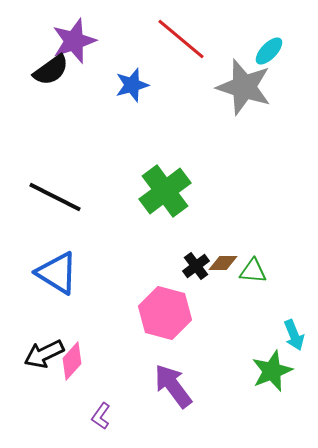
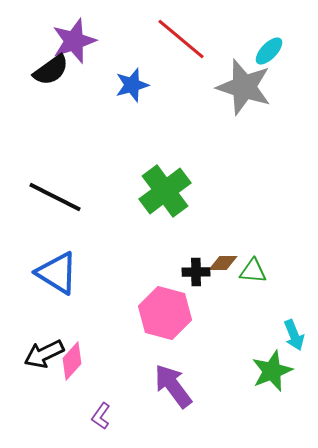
black cross: moved 6 px down; rotated 36 degrees clockwise
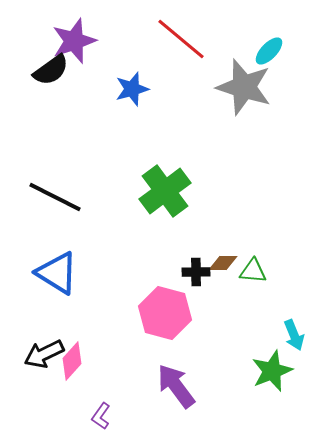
blue star: moved 4 px down
purple arrow: moved 3 px right
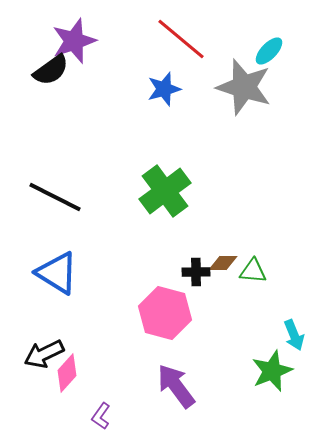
blue star: moved 32 px right
pink diamond: moved 5 px left, 12 px down
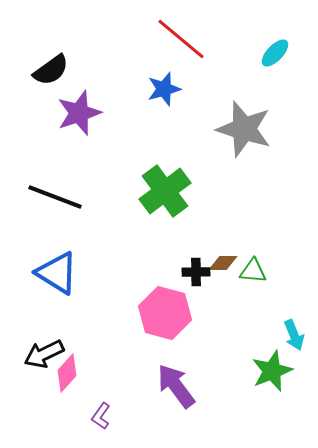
purple star: moved 5 px right, 72 px down
cyan ellipse: moved 6 px right, 2 px down
gray star: moved 42 px down
black line: rotated 6 degrees counterclockwise
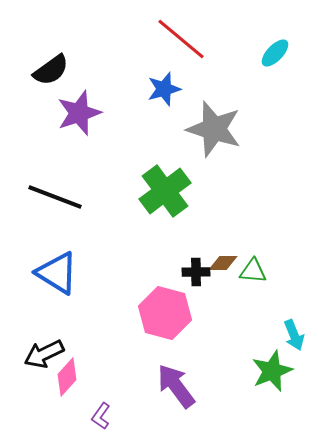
gray star: moved 30 px left
pink diamond: moved 4 px down
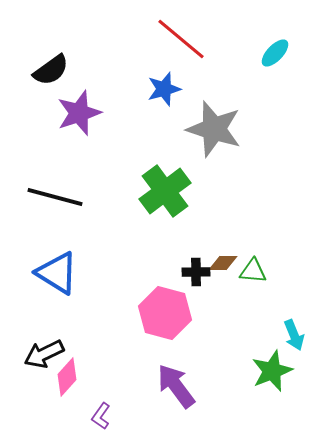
black line: rotated 6 degrees counterclockwise
